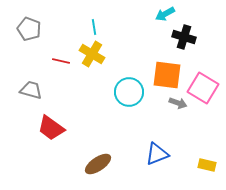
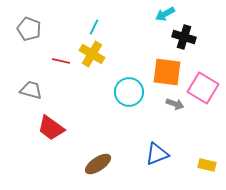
cyan line: rotated 35 degrees clockwise
orange square: moved 3 px up
gray arrow: moved 3 px left, 1 px down
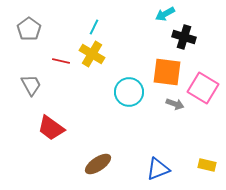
gray pentagon: rotated 15 degrees clockwise
gray trapezoid: moved 5 px up; rotated 45 degrees clockwise
blue triangle: moved 1 px right, 15 px down
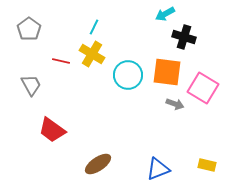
cyan circle: moved 1 px left, 17 px up
red trapezoid: moved 1 px right, 2 px down
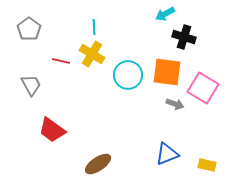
cyan line: rotated 28 degrees counterclockwise
blue triangle: moved 9 px right, 15 px up
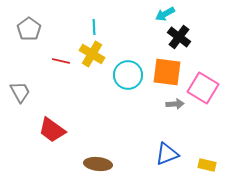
black cross: moved 5 px left; rotated 20 degrees clockwise
gray trapezoid: moved 11 px left, 7 px down
gray arrow: rotated 24 degrees counterclockwise
brown ellipse: rotated 40 degrees clockwise
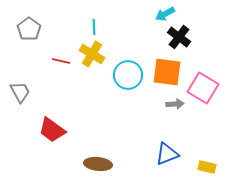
yellow rectangle: moved 2 px down
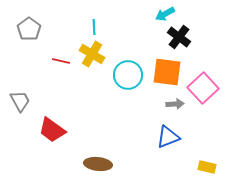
pink square: rotated 16 degrees clockwise
gray trapezoid: moved 9 px down
blue triangle: moved 1 px right, 17 px up
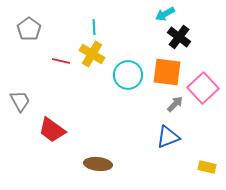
gray arrow: rotated 42 degrees counterclockwise
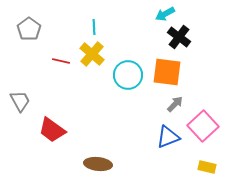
yellow cross: rotated 10 degrees clockwise
pink square: moved 38 px down
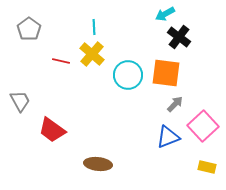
orange square: moved 1 px left, 1 px down
